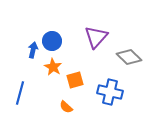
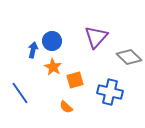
blue line: rotated 50 degrees counterclockwise
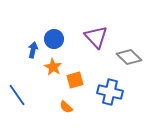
purple triangle: rotated 25 degrees counterclockwise
blue circle: moved 2 px right, 2 px up
blue line: moved 3 px left, 2 px down
